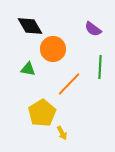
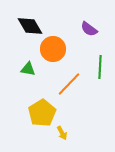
purple semicircle: moved 4 px left
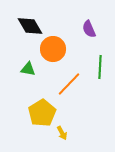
purple semicircle: rotated 30 degrees clockwise
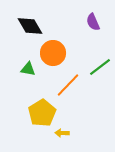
purple semicircle: moved 4 px right, 7 px up
orange circle: moved 4 px down
green line: rotated 50 degrees clockwise
orange line: moved 1 px left, 1 px down
yellow arrow: rotated 120 degrees clockwise
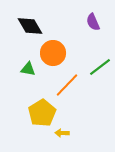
orange line: moved 1 px left
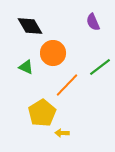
green triangle: moved 2 px left, 2 px up; rotated 14 degrees clockwise
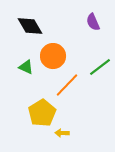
orange circle: moved 3 px down
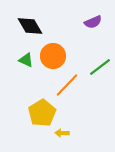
purple semicircle: rotated 90 degrees counterclockwise
green triangle: moved 7 px up
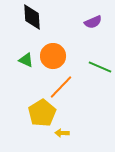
black diamond: moved 2 px right, 9 px up; rotated 28 degrees clockwise
green line: rotated 60 degrees clockwise
orange line: moved 6 px left, 2 px down
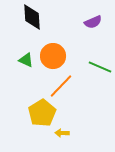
orange line: moved 1 px up
